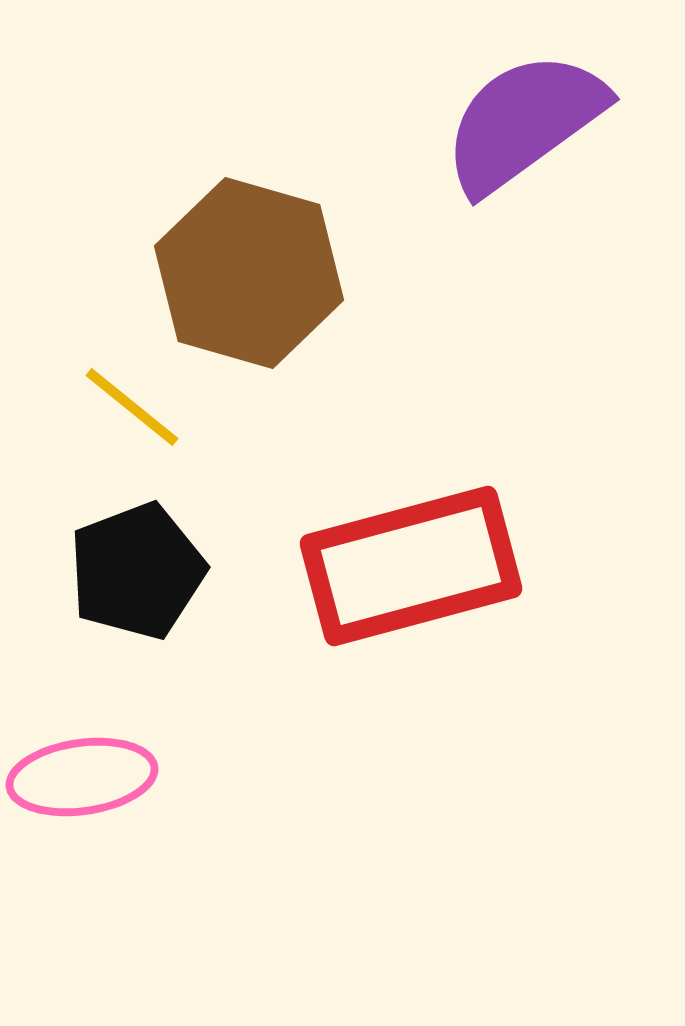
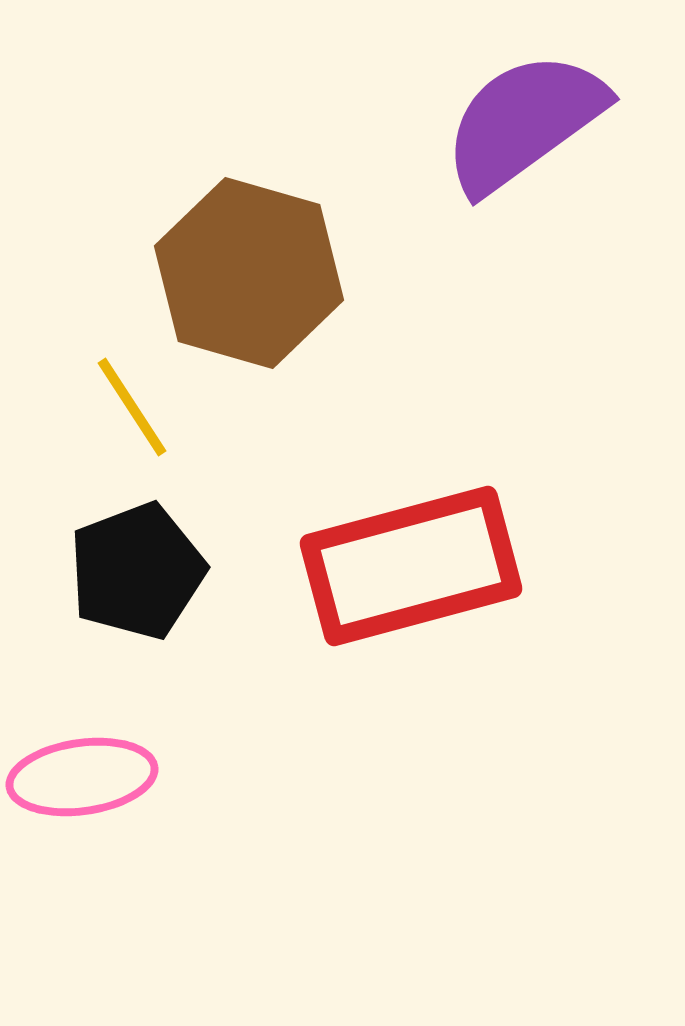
yellow line: rotated 18 degrees clockwise
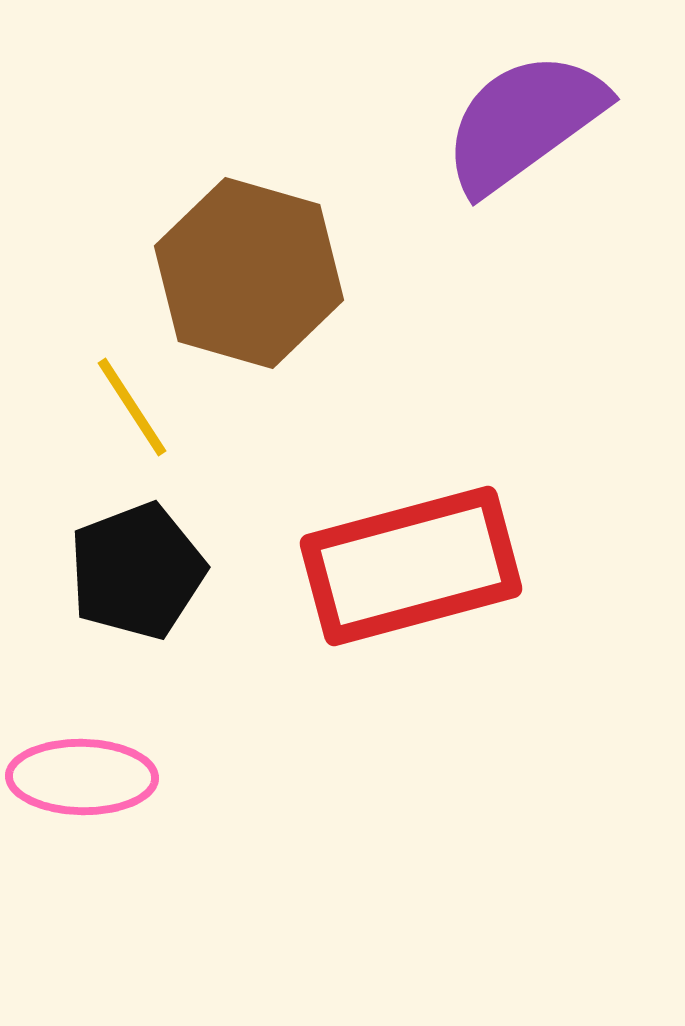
pink ellipse: rotated 9 degrees clockwise
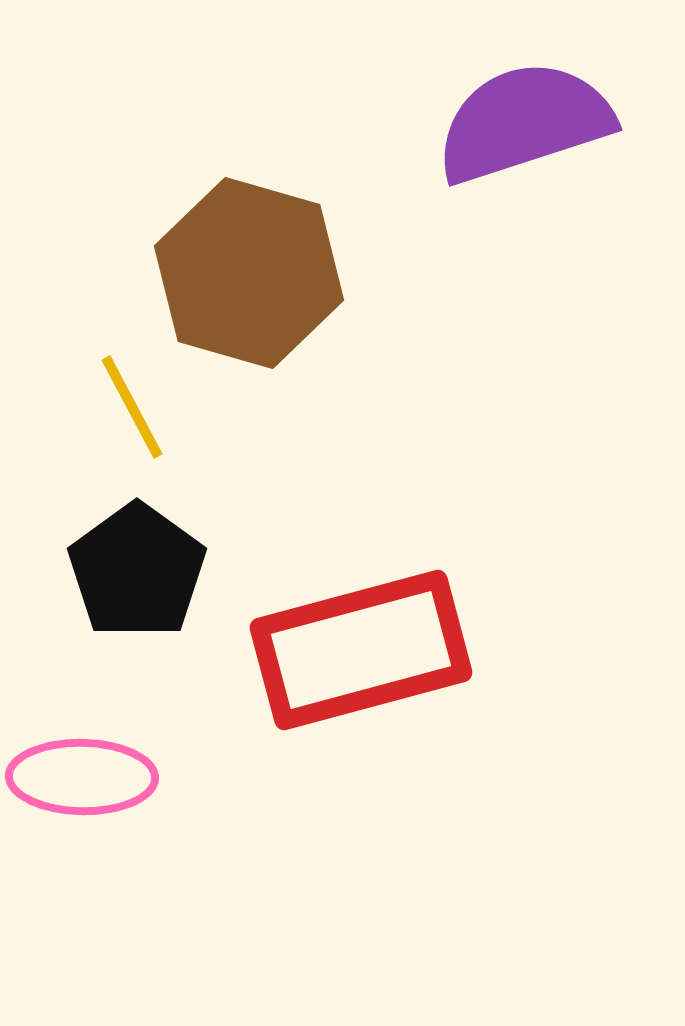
purple semicircle: rotated 18 degrees clockwise
yellow line: rotated 5 degrees clockwise
red rectangle: moved 50 px left, 84 px down
black pentagon: rotated 15 degrees counterclockwise
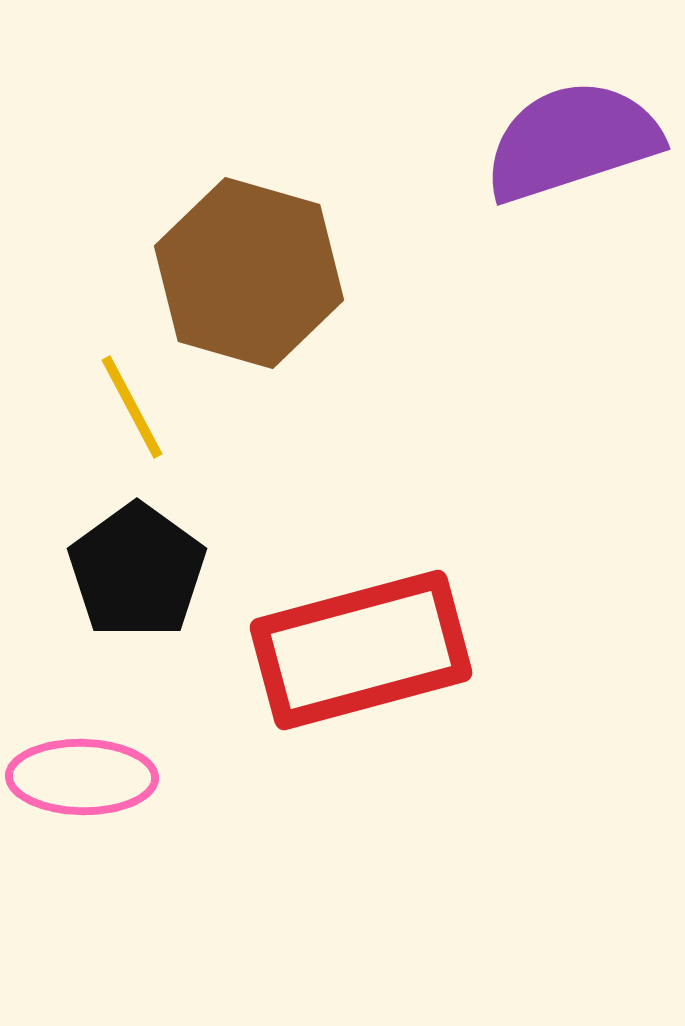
purple semicircle: moved 48 px right, 19 px down
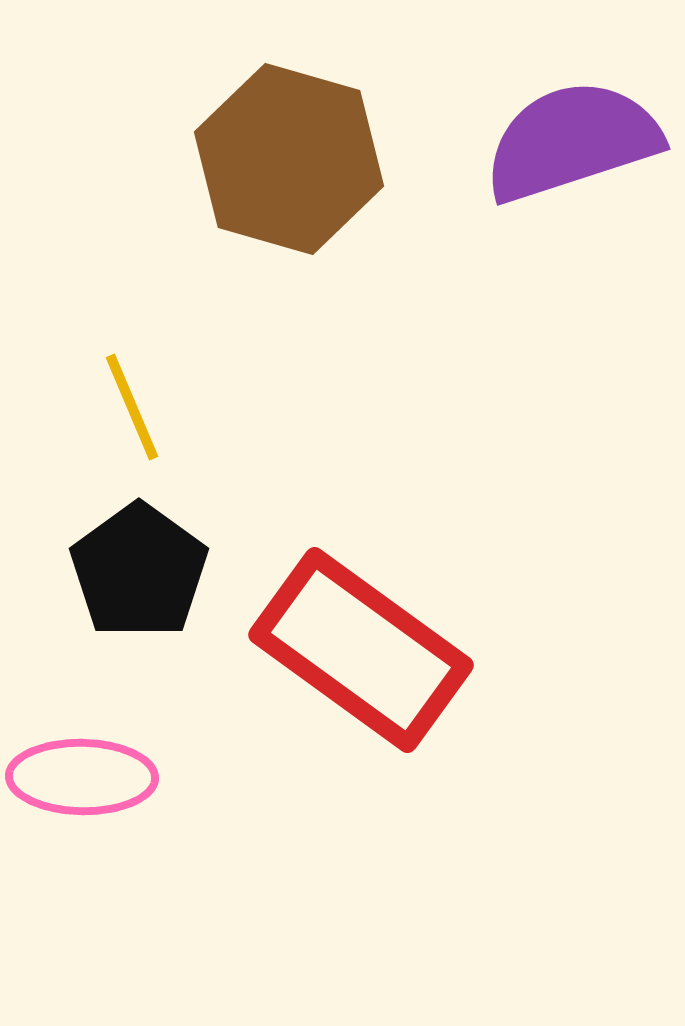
brown hexagon: moved 40 px right, 114 px up
yellow line: rotated 5 degrees clockwise
black pentagon: moved 2 px right
red rectangle: rotated 51 degrees clockwise
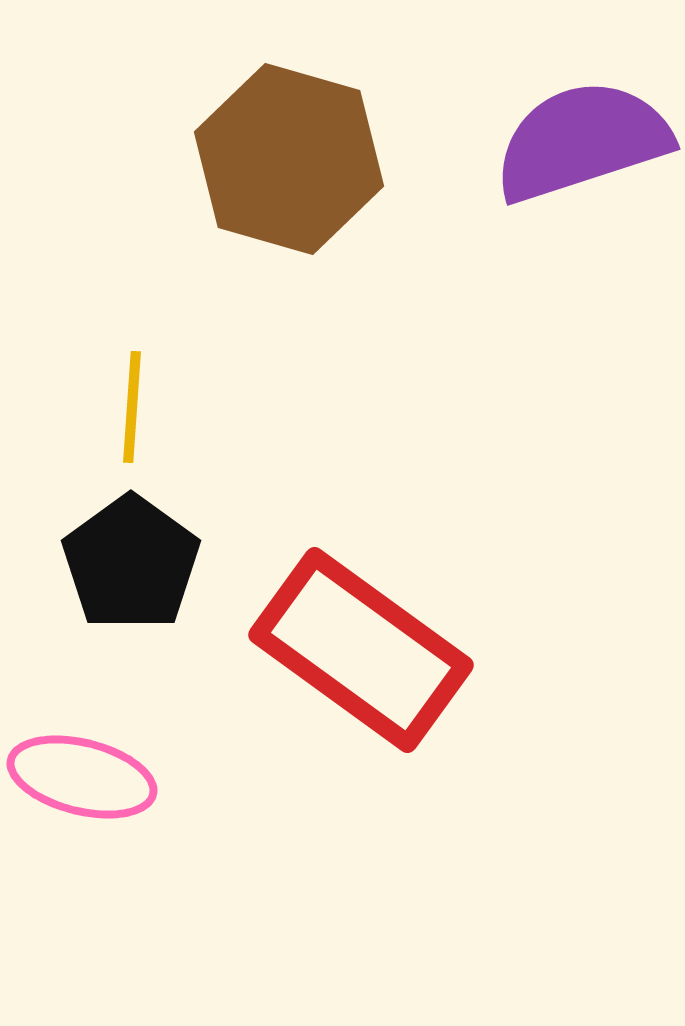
purple semicircle: moved 10 px right
yellow line: rotated 27 degrees clockwise
black pentagon: moved 8 px left, 8 px up
pink ellipse: rotated 13 degrees clockwise
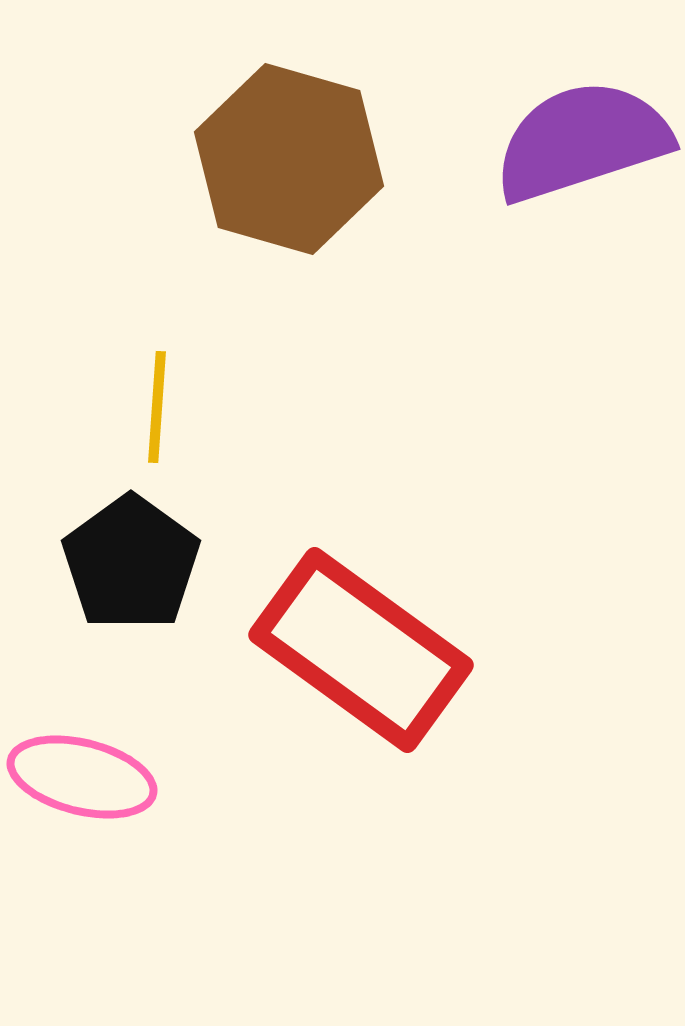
yellow line: moved 25 px right
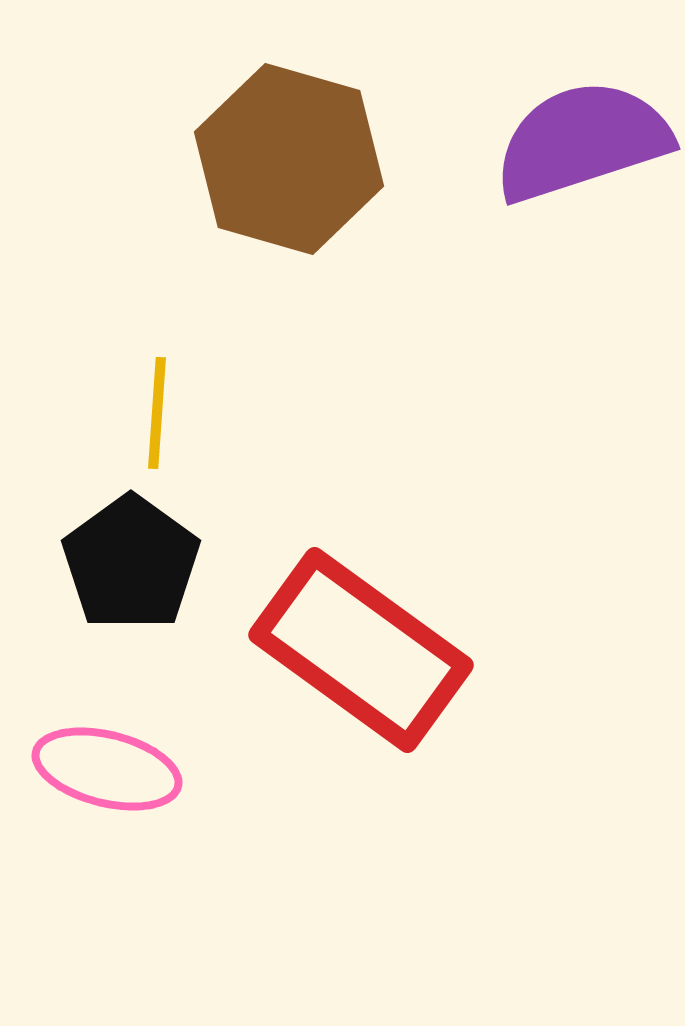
yellow line: moved 6 px down
pink ellipse: moved 25 px right, 8 px up
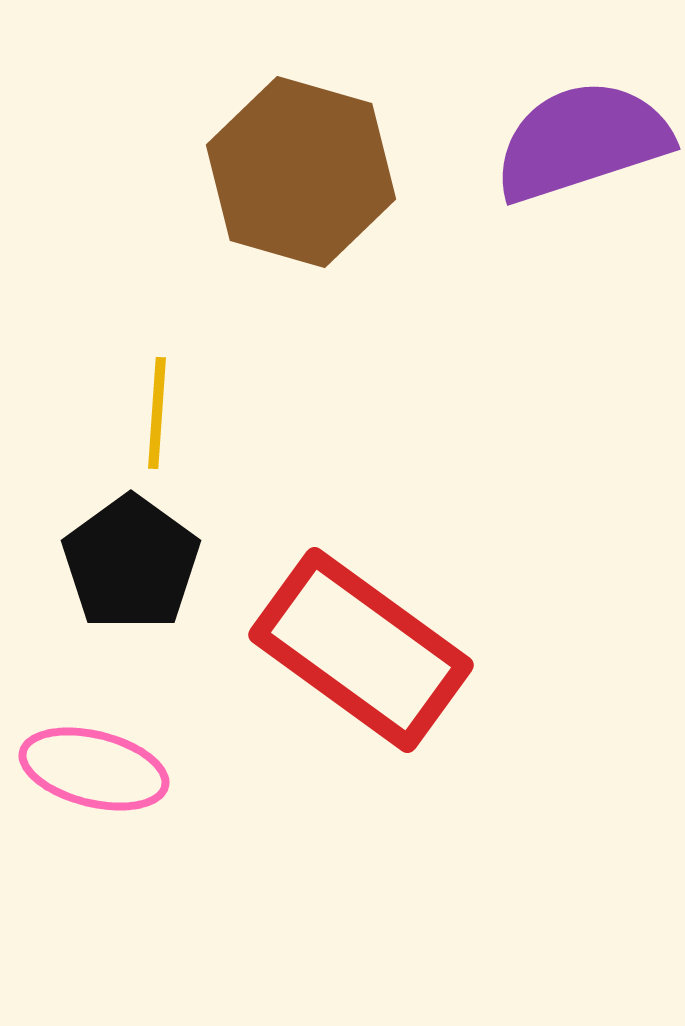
brown hexagon: moved 12 px right, 13 px down
pink ellipse: moved 13 px left
